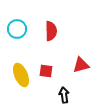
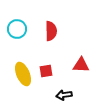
red triangle: rotated 18 degrees clockwise
red square: rotated 16 degrees counterclockwise
yellow ellipse: moved 2 px right, 1 px up
black arrow: rotated 91 degrees counterclockwise
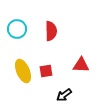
yellow ellipse: moved 3 px up
black arrow: rotated 28 degrees counterclockwise
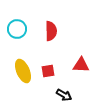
red square: moved 2 px right
black arrow: rotated 112 degrees counterclockwise
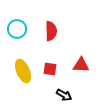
red square: moved 2 px right, 2 px up; rotated 16 degrees clockwise
